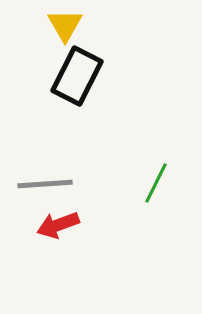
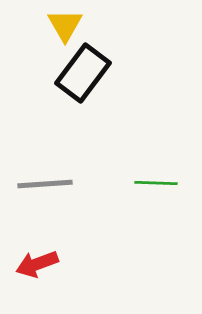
black rectangle: moved 6 px right, 3 px up; rotated 10 degrees clockwise
green line: rotated 66 degrees clockwise
red arrow: moved 21 px left, 39 px down
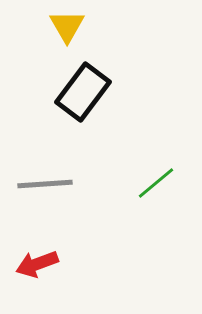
yellow triangle: moved 2 px right, 1 px down
black rectangle: moved 19 px down
green line: rotated 42 degrees counterclockwise
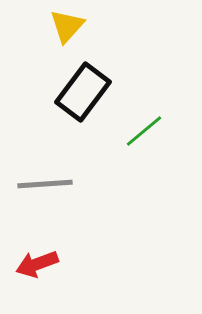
yellow triangle: rotated 12 degrees clockwise
green line: moved 12 px left, 52 px up
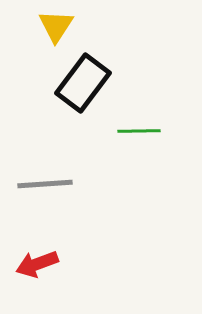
yellow triangle: moved 11 px left; rotated 9 degrees counterclockwise
black rectangle: moved 9 px up
green line: moved 5 px left; rotated 39 degrees clockwise
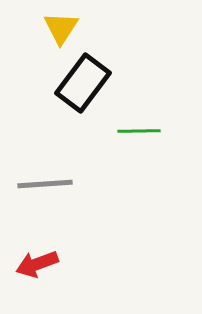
yellow triangle: moved 5 px right, 2 px down
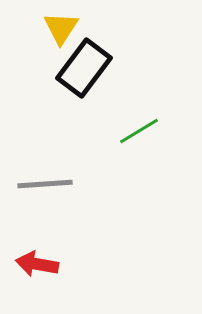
black rectangle: moved 1 px right, 15 px up
green line: rotated 30 degrees counterclockwise
red arrow: rotated 30 degrees clockwise
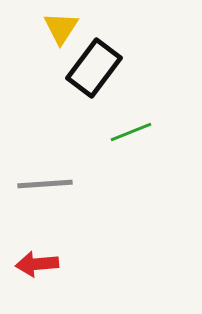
black rectangle: moved 10 px right
green line: moved 8 px left, 1 px down; rotated 9 degrees clockwise
red arrow: rotated 15 degrees counterclockwise
